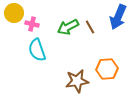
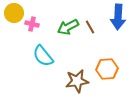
blue arrow: rotated 20 degrees counterclockwise
cyan semicircle: moved 6 px right, 6 px down; rotated 20 degrees counterclockwise
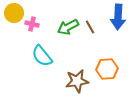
cyan semicircle: moved 1 px left
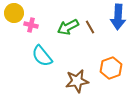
pink cross: moved 1 px left, 1 px down
orange hexagon: moved 4 px right, 1 px up; rotated 15 degrees counterclockwise
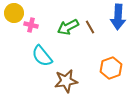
brown star: moved 11 px left
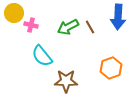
brown star: rotated 10 degrees clockwise
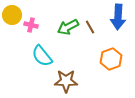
yellow circle: moved 2 px left, 2 px down
orange hexagon: moved 9 px up
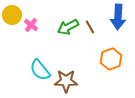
pink cross: rotated 24 degrees clockwise
cyan semicircle: moved 2 px left, 14 px down
